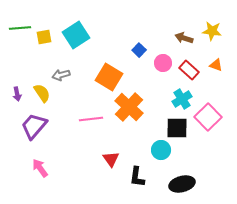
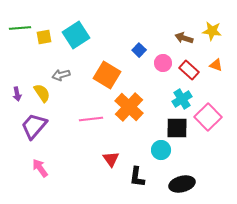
orange square: moved 2 px left, 2 px up
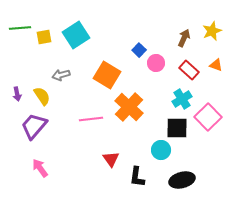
yellow star: rotated 30 degrees counterclockwise
brown arrow: rotated 96 degrees clockwise
pink circle: moved 7 px left
yellow semicircle: moved 3 px down
black ellipse: moved 4 px up
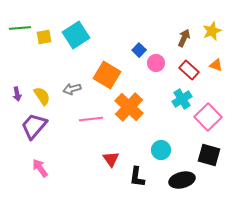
gray arrow: moved 11 px right, 14 px down
black square: moved 32 px right, 27 px down; rotated 15 degrees clockwise
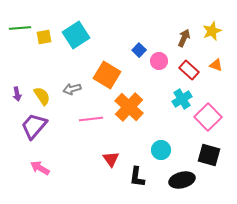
pink circle: moved 3 px right, 2 px up
pink arrow: rotated 24 degrees counterclockwise
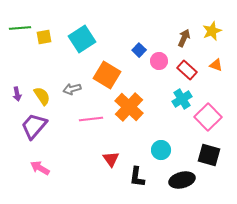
cyan square: moved 6 px right, 4 px down
red rectangle: moved 2 px left
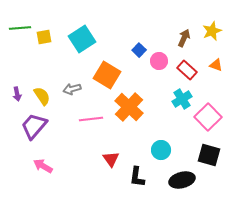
pink arrow: moved 3 px right, 2 px up
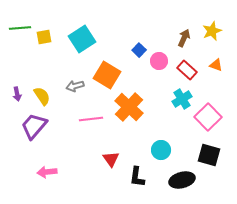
gray arrow: moved 3 px right, 3 px up
pink arrow: moved 4 px right, 6 px down; rotated 36 degrees counterclockwise
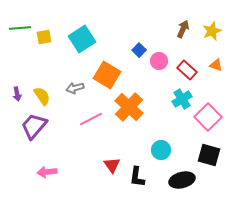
brown arrow: moved 1 px left, 9 px up
gray arrow: moved 2 px down
pink line: rotated 20 degrees counterclockwise
red triangle: moved 1 px right, 6 px down
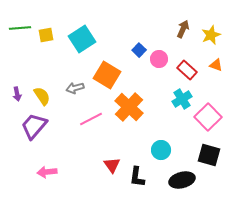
yellow star: moved 1 px left, 4 px down
yellow square: moved 2 px right, 2 px up
pink circle: moved 2 px up
